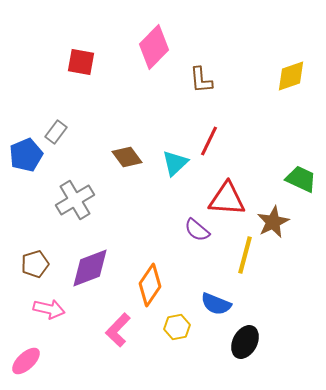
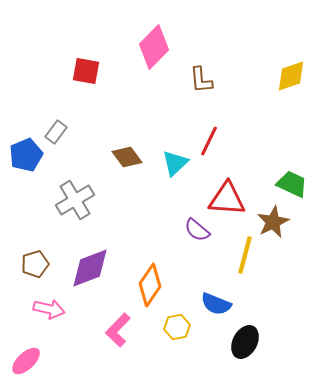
red square: moved 5 px right, 9 px down
green trapezoid: moved 9 px left, 5 px down
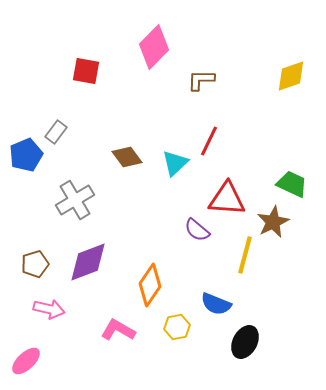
brown L-shape: rotated 96 degrees clockwise
purple diamond: moved 2 px left, 6 px up
pink L-shape: rotated 76 degrees clockwise
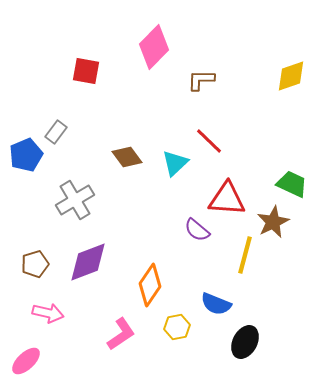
red line: rotated 72 degrees counterclockwise
pink arrow: moved 1 px left, 4 px down
pink L-shape: moved 3 px right, 4 px down; rotated 116 degrees clockwise
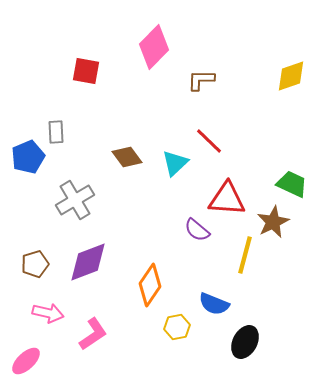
gray rectangle: rotated 40 degrees counterclockwise
blue pentagon: moved 2 px right, 2 px down
blue semicircle: moved 2 px left
pink L-shape: moved 28 px left
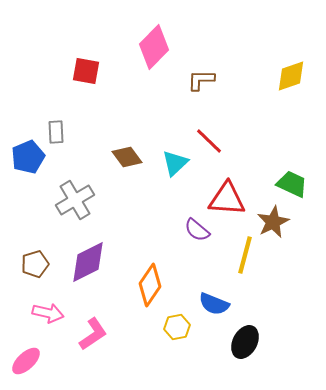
purple diamond: rotated 6 degrees counterclockwise
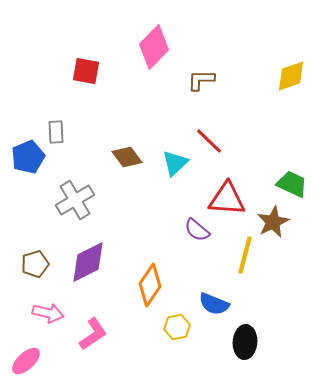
black ellipse: rotated 24 degrees counterclockwise
